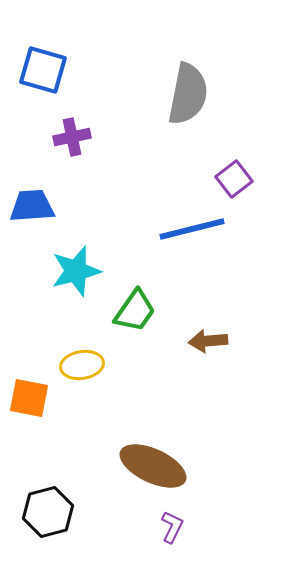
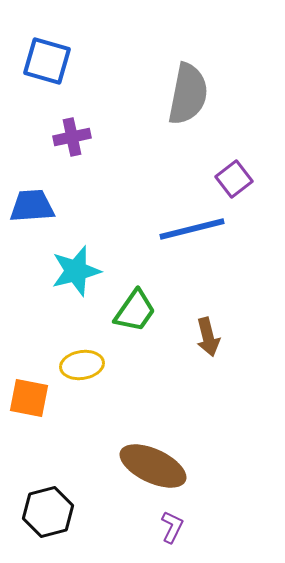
blue square: moved 4 px right, 9 px up
brown arrow: moved 4 px up; rotated 99 degrees counterclockwise
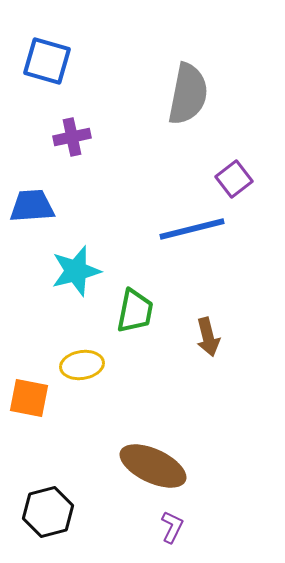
green trapezoid: rotated 24 degrees counterclockwise
